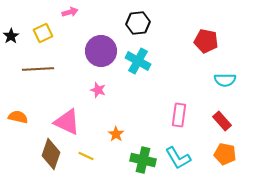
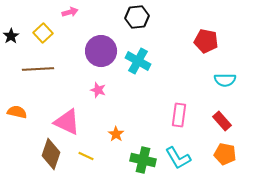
black hexagon: moved 1 px left, 6 px up
yellow square: rotated 18 degrees counterclockwise
orange semicircle: moved 1 px left, 5 px up
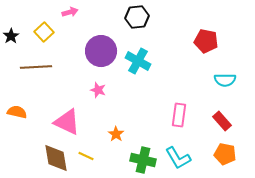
yellow square: moved 1 px right, 1 px up
brown line: moved 2 px left, 2 px up
brown diamond: moved 5 px right, 4 px down; rotated 28 degrees counterclockwise
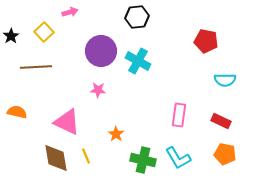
pink star: rotated 14 degrees counterclockwise
red rectangle: moved 1 px left; rotated 24 degrees counterclockwise
yellow line: rotated 42 degrees clockwise
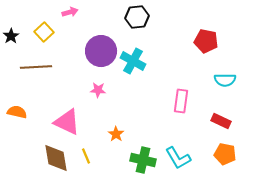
cyan cross: moved 5 px left
pink rectangle: moved 2 px right, 14 px up
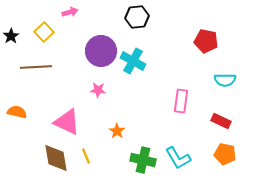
orange star: moved 1 px right, 3 px up
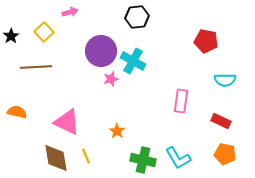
pink star: moved 13 px right, 11 px up; rotated 21 degrees counterclockwise
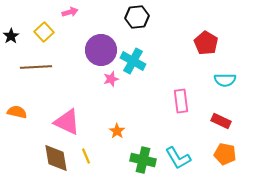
red pentagon: moved 2 px down; rotated 20 degrees clockwise
purple circle: moved 1 px up
pink rectangle: rotated 15 degrees counterclockwise
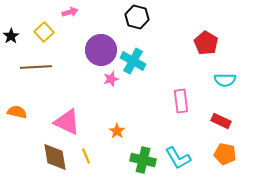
black hexagon: rotated 20 degrees clockwise
brown diamond: moved 1 px left, 1 px up
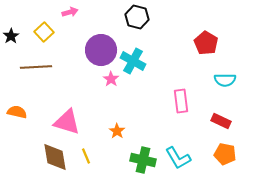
pink star: rotated 21 degrees counterclockwise
pink triangle: rotated 8 degrees counterclockwise
